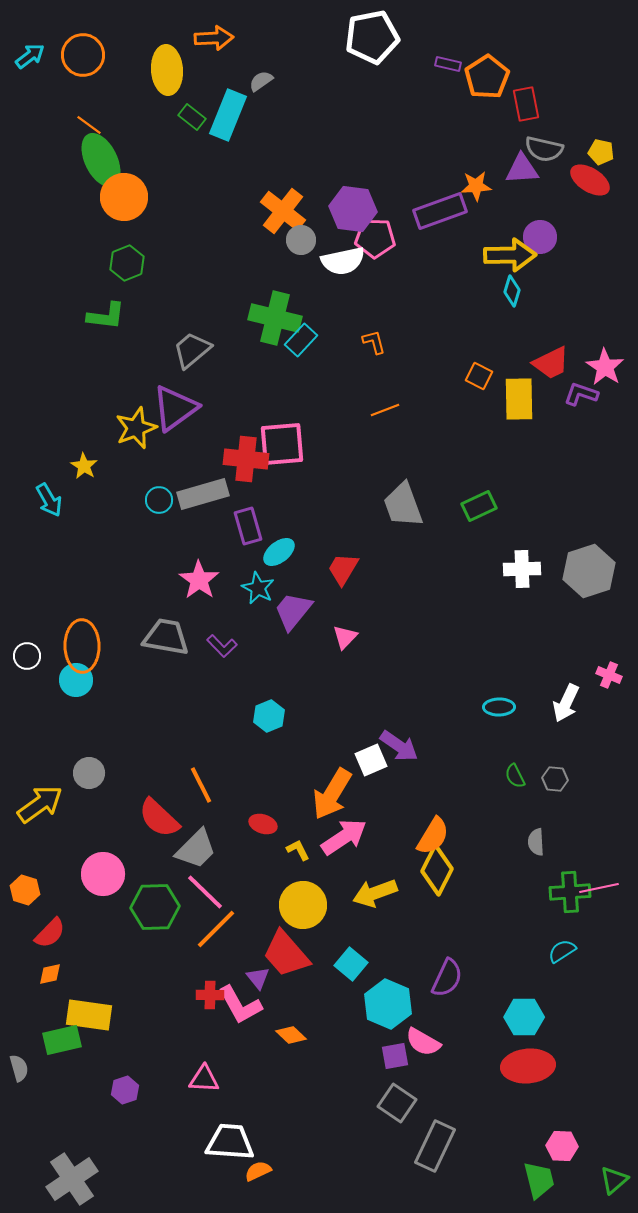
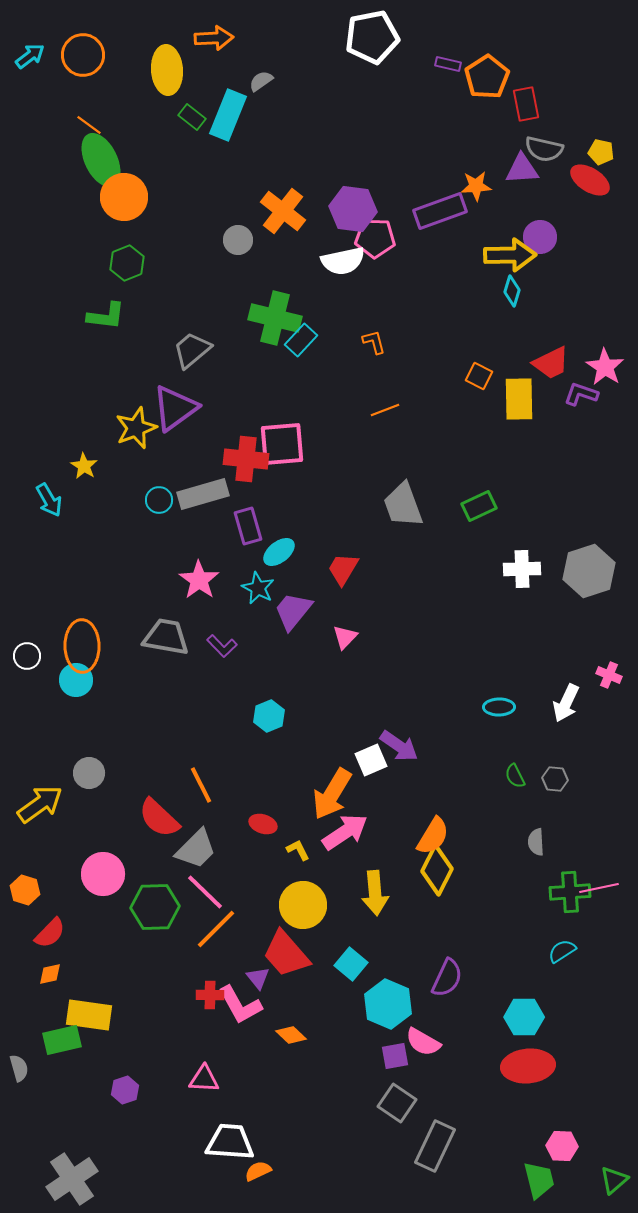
gray circle at (301, 240): moved 63 px left
pink arrow at (344, 837): moved 1 px right, 5 px up
yellow arrow at (375, 893): rotated 75 degrees counterclockwise
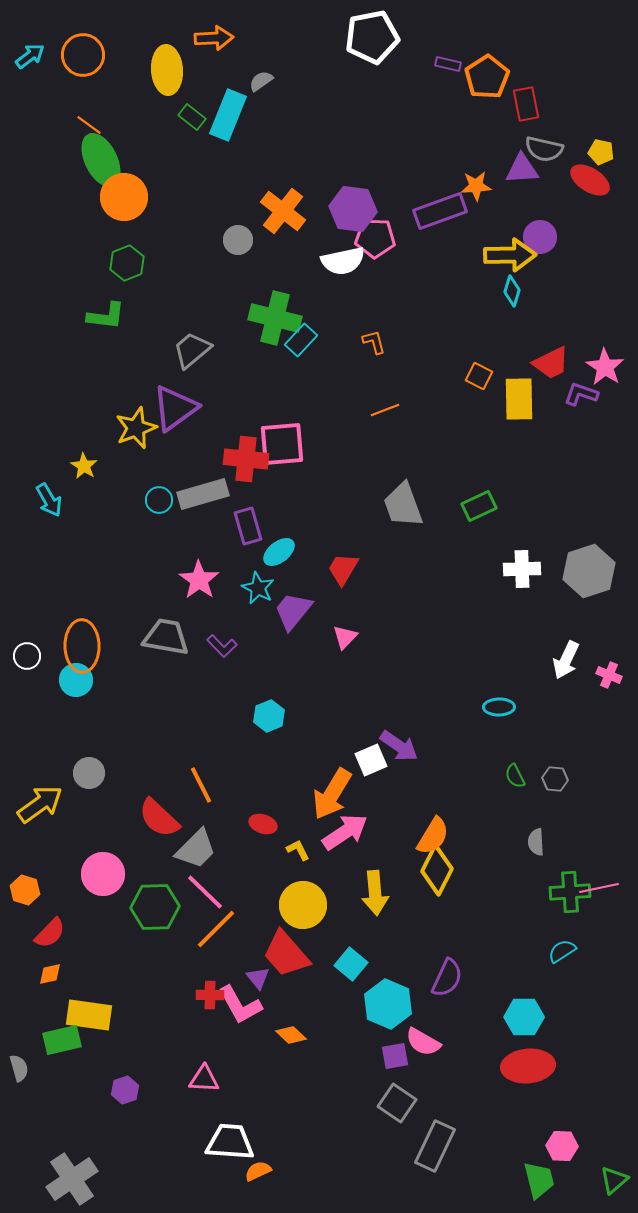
white arrow at (566, 703): moved 43 px up
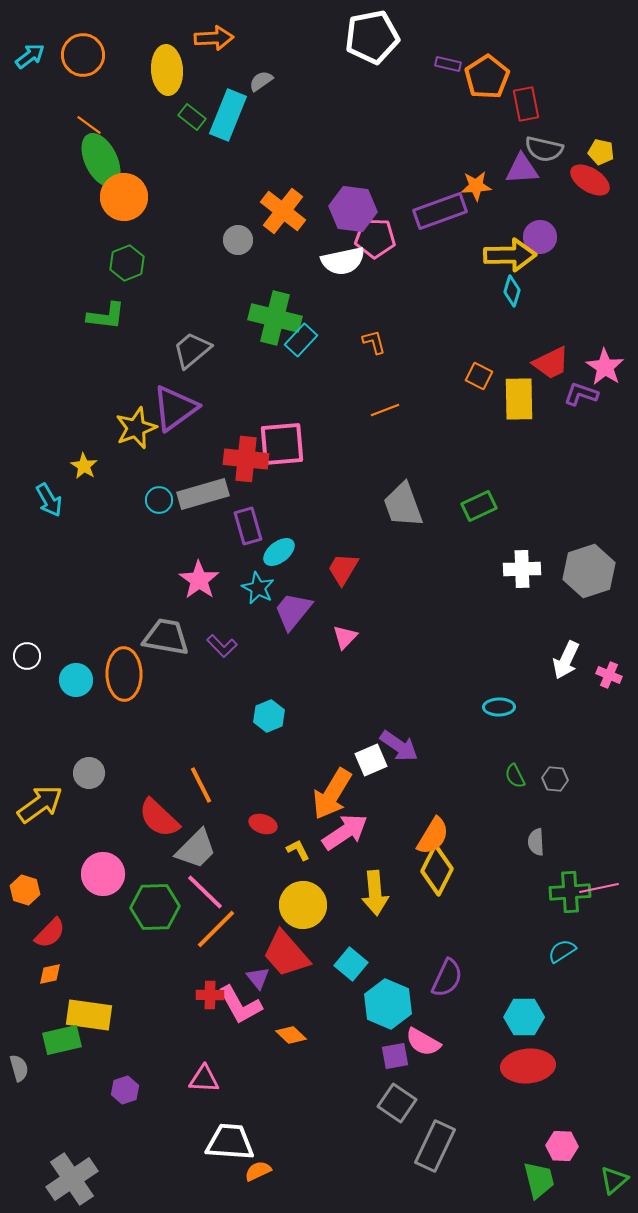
orange ellipse at (82, 646): moved 42 px right, 28 px down
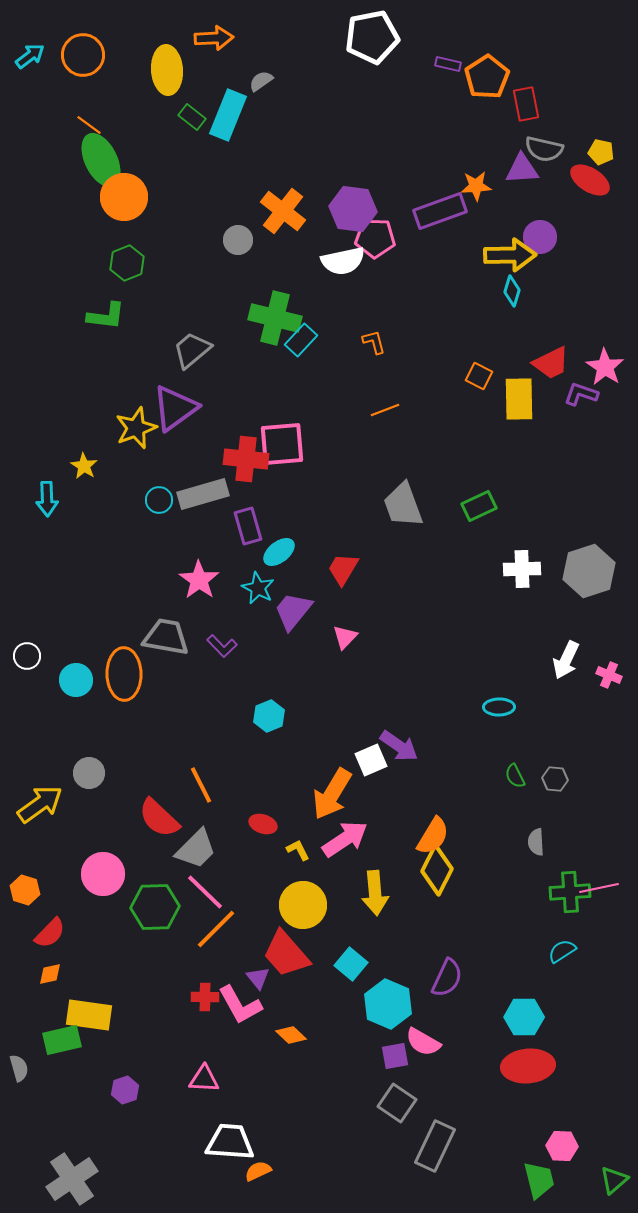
cyan arrow at (49, 500): moved 2 px left, 1 px up; rotated 28 degrees clockwise
pink arrow at (345, 832): moved 7 px down
red cross at (210, 995): moved 5 px left, 2 px down
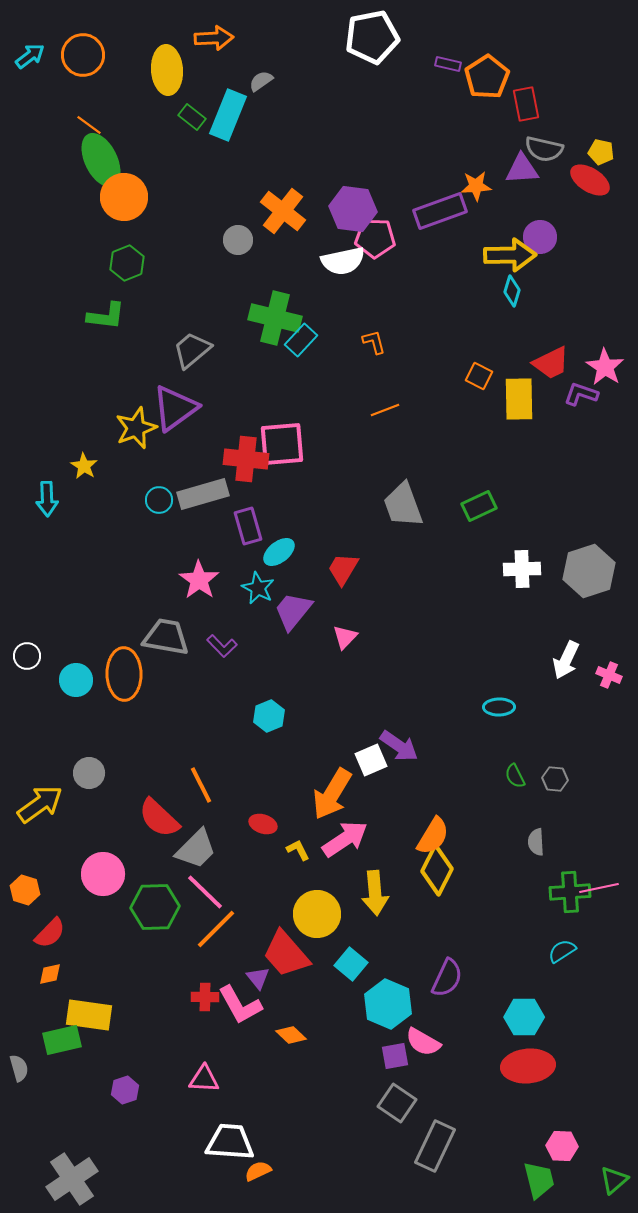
yellow circle at (303, 905): moved 14 px right, 9 px down
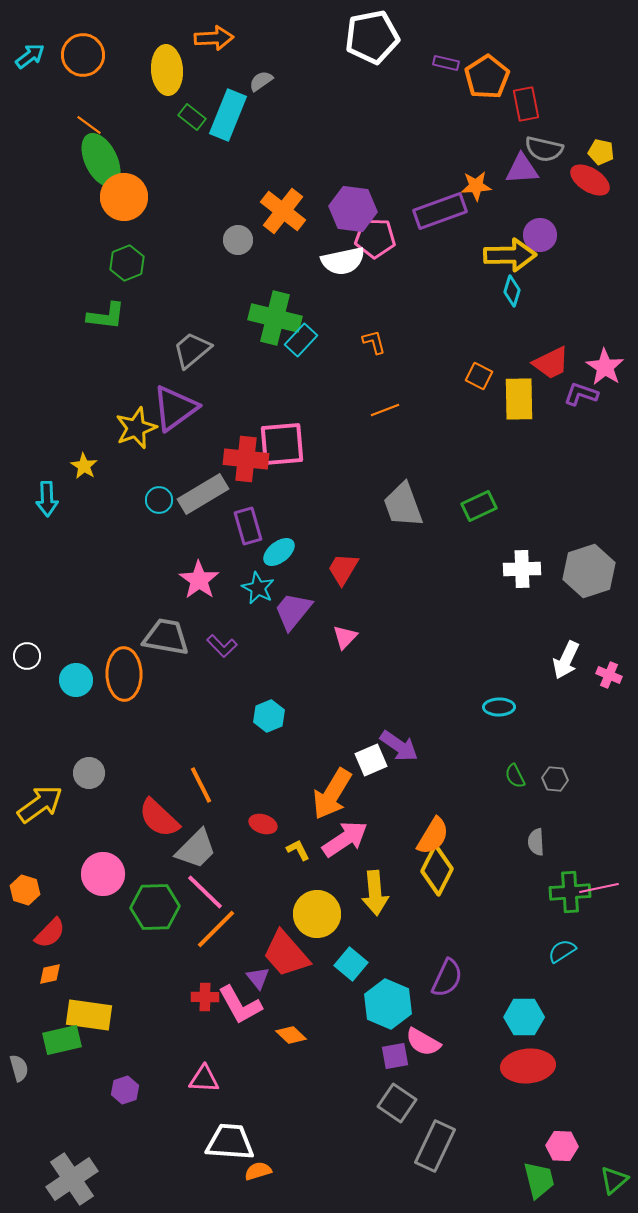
purple rectangle at (448, 64): moved 2 px left, 1 px up
purple circle at (540, 237): moved 2 px up
gray rectangle at (203, 494): rotated 15 degrees counterclockwise
orange semicircle at (258, 1171): rotated 8 degrees clockwise
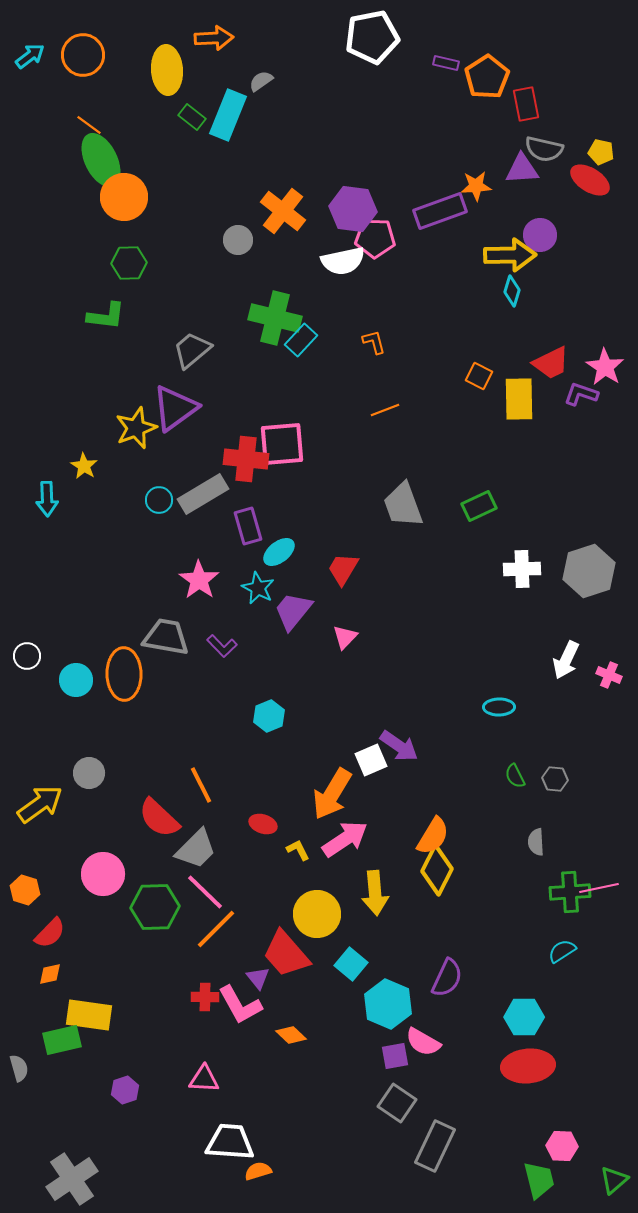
green hexagon at (127, 263): moved 2 px right; rotated 20 degrees clockwise
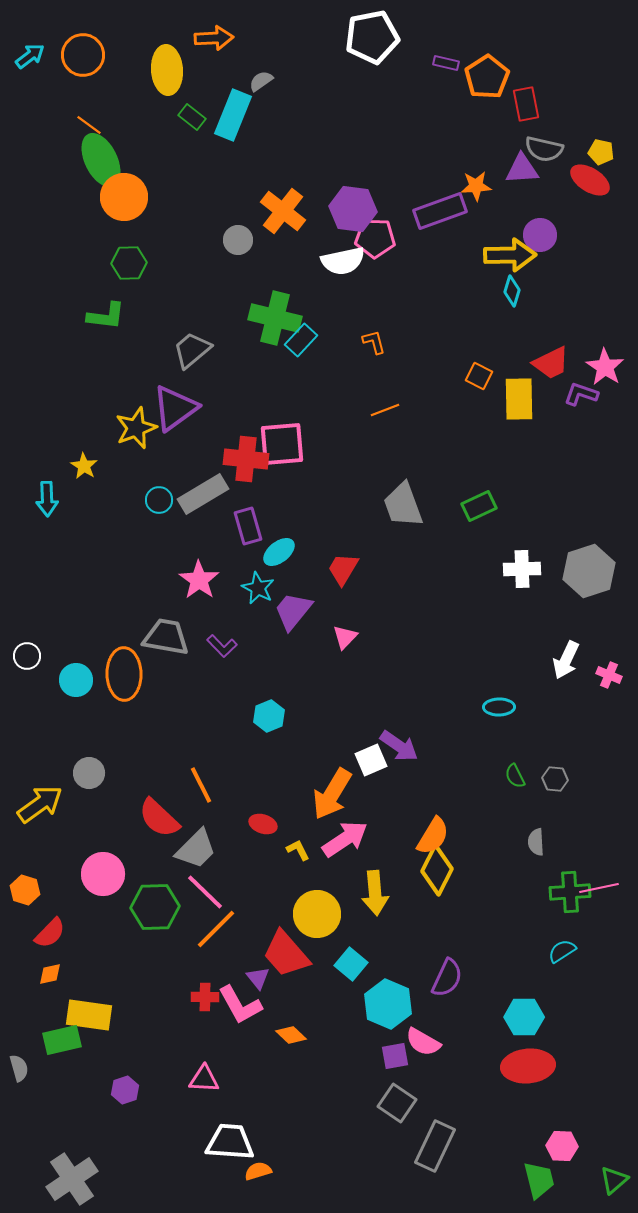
cyan rectangle at (228, 115): moved 5 px right
